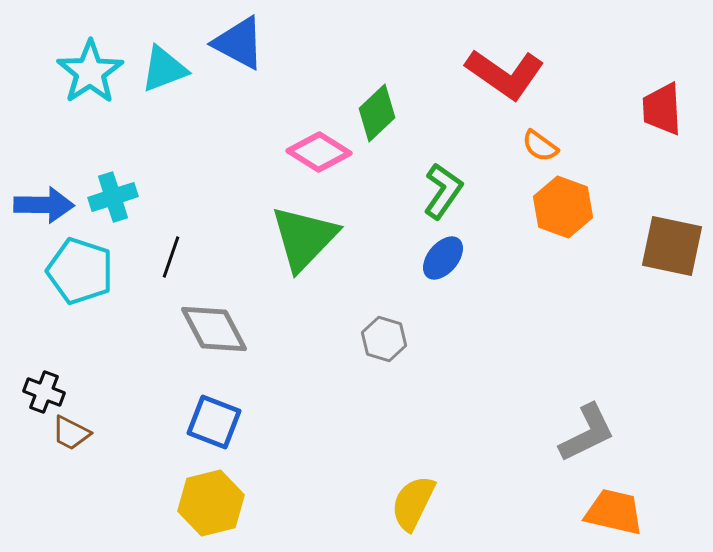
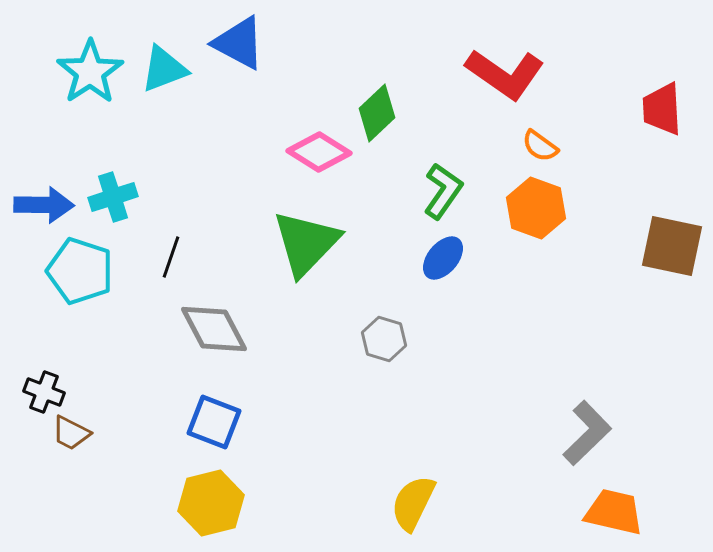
orange hexagon: moved 27 px left, 1 px down
green triangle: moved 2 px right, 5 px down
gray L-shape: rotated 18 degrees counterclockwise
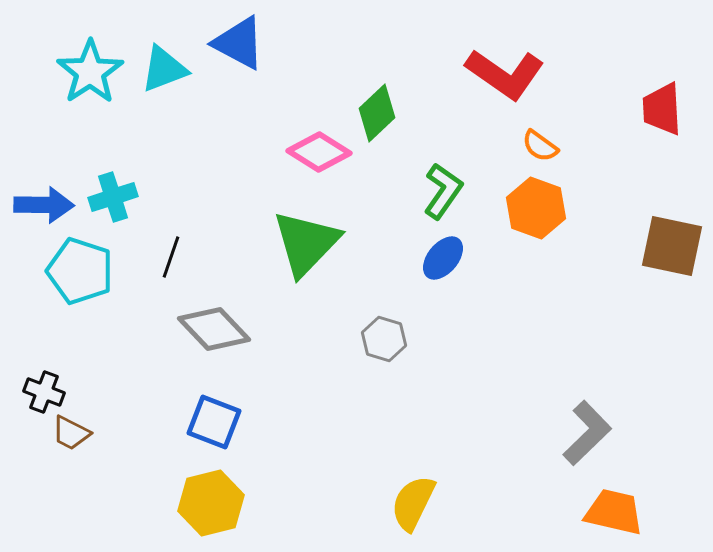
gray diamond: rotated 16 degrees counterclockwise
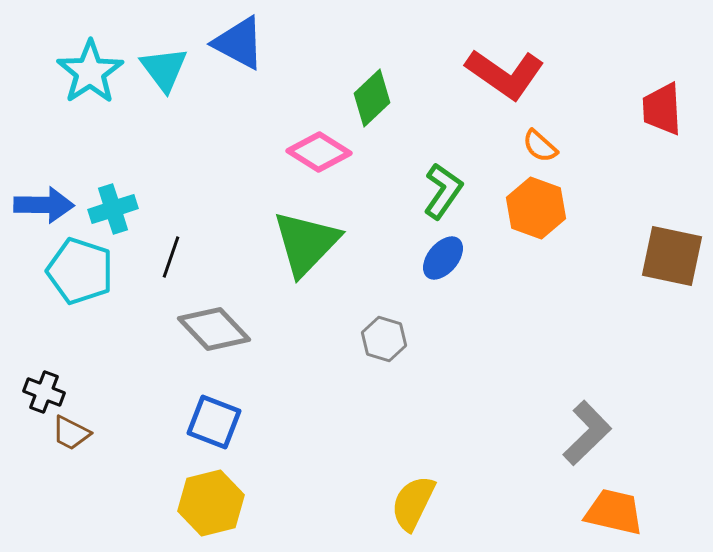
cyan triangle: rotated 46 degrees counterclockwise
green diamond: moved 5 px left, 15 px up
orange semicircle: rotated 6 degrees clockwise
cyan cross: moved 12 px down
brown square: moved 10 px down
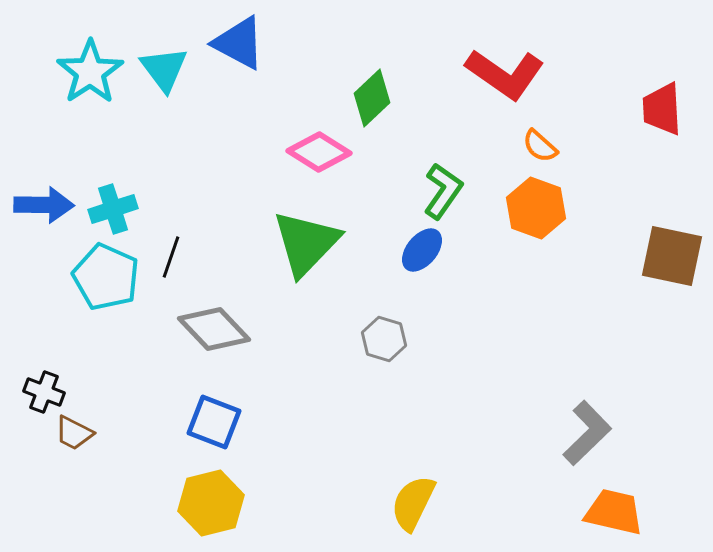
blue ellipse: moved 21 px left, 8 px up
cyan pentagon: moved 26 px right, 6 px down; rotated 6 degrees clockwise
brown trapezoid: moved 3 px right
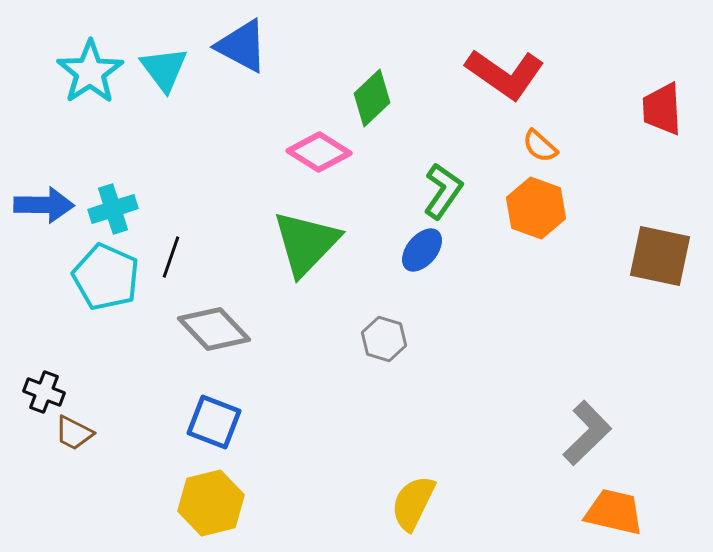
blue triangle: moved 3 px right, 3 px down
brown square: moved 12 px left
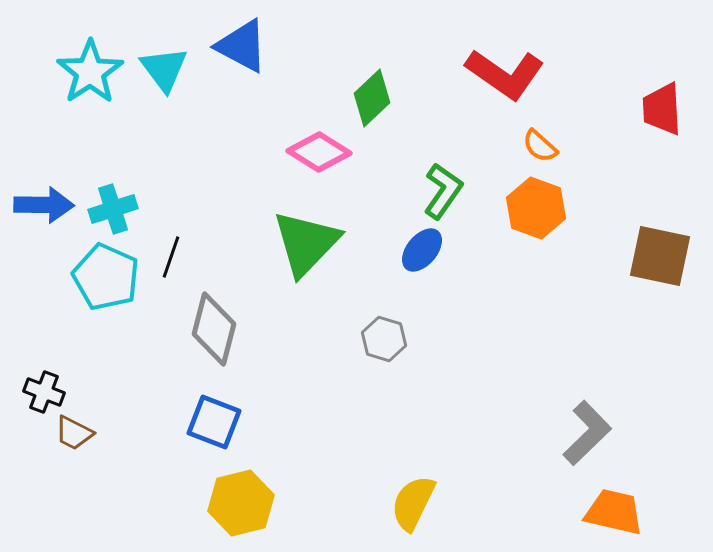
gray diamond: rotated 58 degrees clockwise
yellow hexagon: moved 30 px right
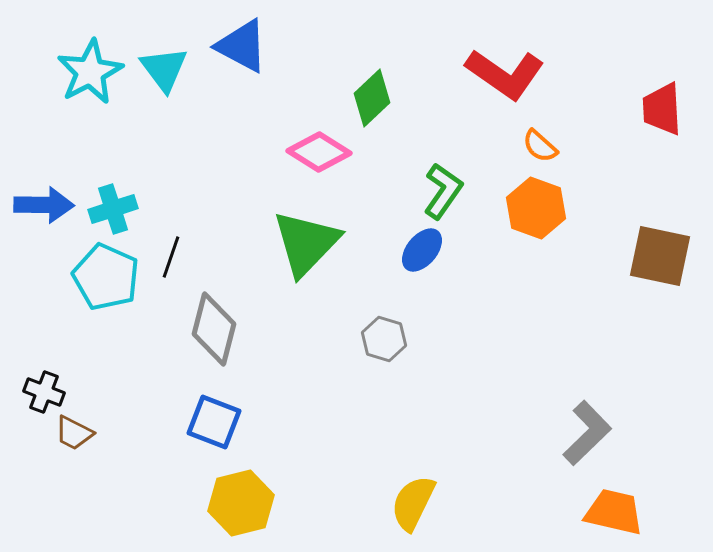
cyan star: rotated 6 degrees clockwise
